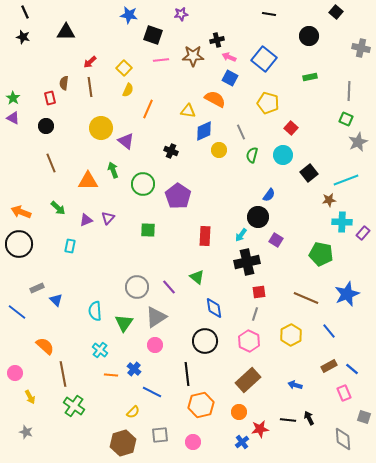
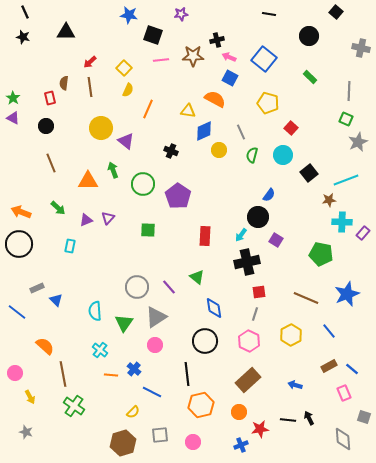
green rectangle at (310, 77): rotated 56 degrees clockwise
blue cross at (242, 442): moved 1 px left, 3 px down; rotated 16 degrees clockwise
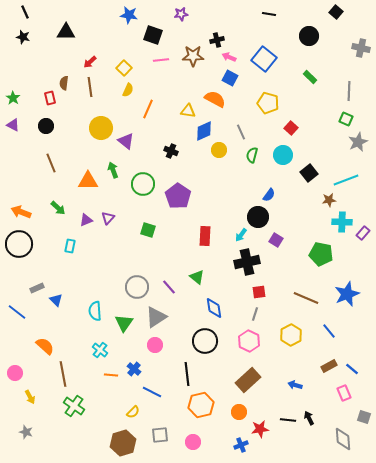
purple triangle at (13, 118): moved 7 px down
green square at (148, 230): rotated 14 degrees clockwise
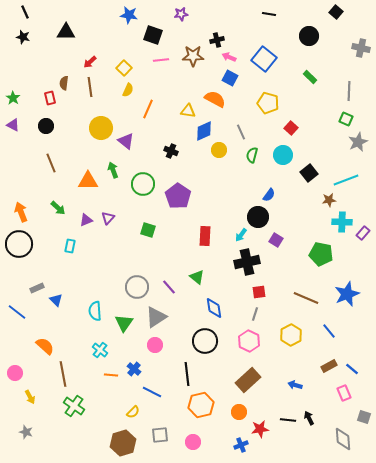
orange arrow at (21, 212): rotated 48 degrees clockwise
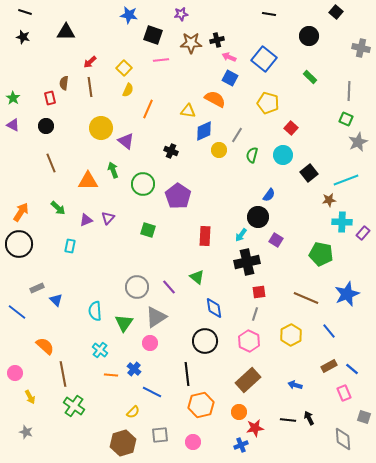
black line at (25, 12): rotated 48 degrees counterclockwise
brown star at (193, 56): moved 2 px left, 13 px up
gray line at (241, 132): moved 4 px left, 3 px down; rotated 56 degrees clockwise
orange arrow at (21, 212): rotated 54 degrees clockwise
pink circle at (155, 345): moved 5 px left, 2 px up
red star at (260, 429): moved 5 px left, 1 px up
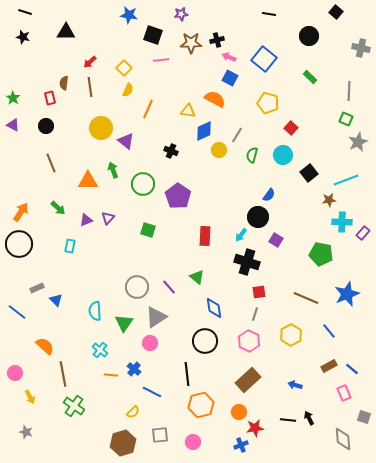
black cross at (247, 262): rotated 30 degrees clockwise
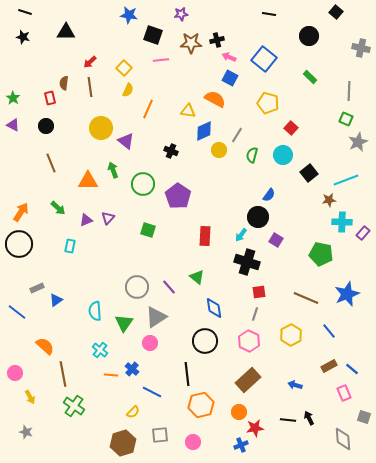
blue triangle at (56, 300): rotated 40 degrees clockwise
blue cross at (134, 369): moved 2 px left
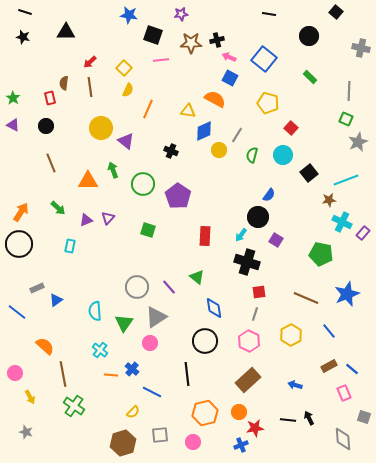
cyan cross at (342, 222): rotated 24 degrees clockwise
orange hexagon at (201, 405): moved 4 px right, 8 px down
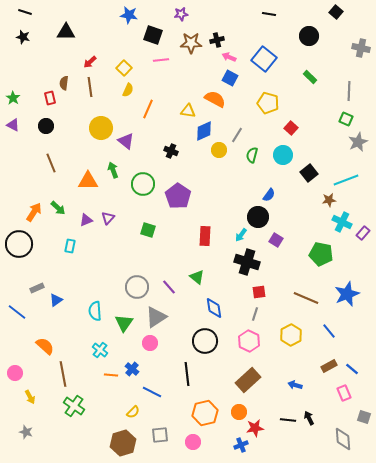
orange arrow at (21, 212): moved 13 px right
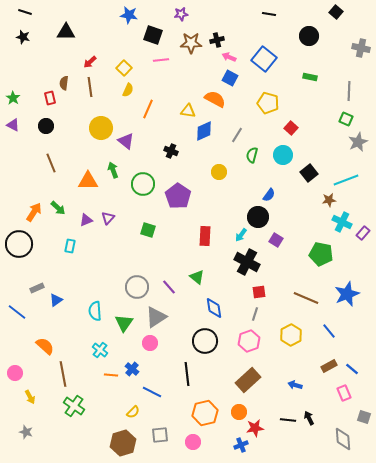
green rectangle at (310, 77): rotated 32 degrees counterclockwise
yellow circle at (219, 150): moved 22 px down
black cross at (247, 262): rotated 10 degrees clockwise
pink hexagon at (249, 341): rotated 15 degrees clockwise
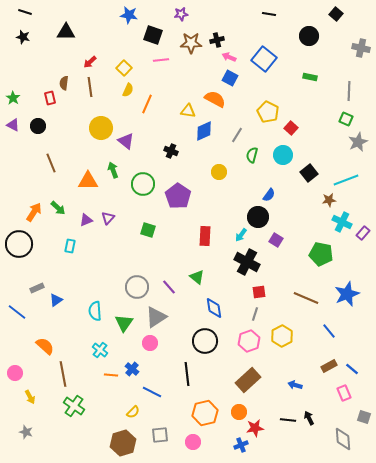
black square at (336, 12): moved 2 px down
yellow pentagon at (268, 103): moved 9 px down; rotated 10 degrees clockwise
orange line at (148, 109): moved 1 px left, 5 px up
black circle at (46, 126): moved 8 px left
yellow hexagon at (291, 335): moved 9 px left, 1 px down
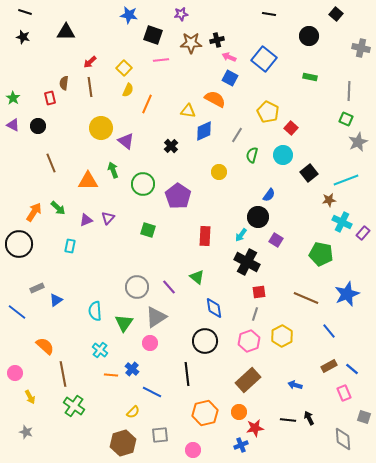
black cross at (171, 151): moved 5 px up; rotated 24 degrees clockwise
pink circle at (193, 442): moved 8 px down
